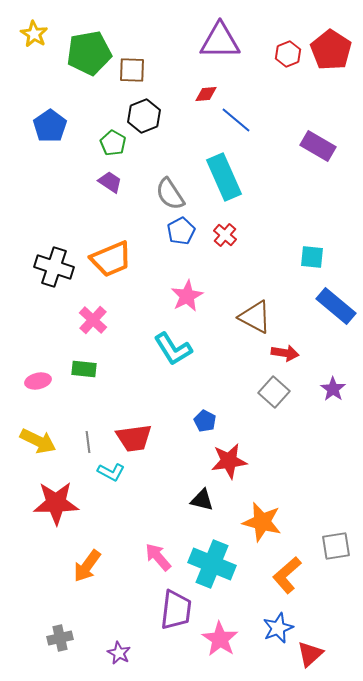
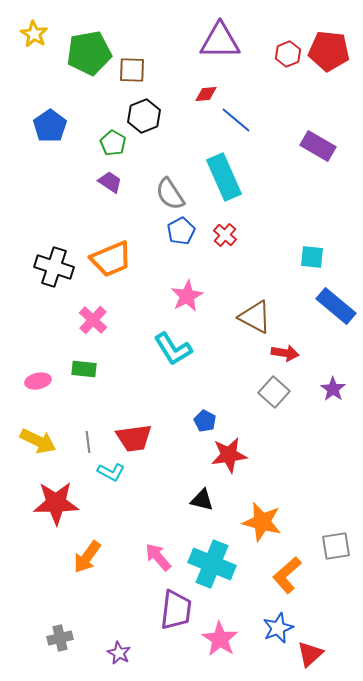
red pentagon at (331, 50): moved 2 px left, 1 px down; rotated 27 degrees counterclockwise
red star at (229, 461): moved 6 px up
orange arrow at (87, 566): moved 9 px up
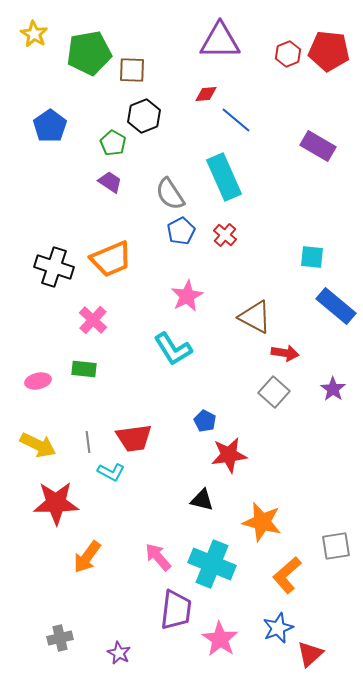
yellow arrow at (38, 441): moved 4 px down
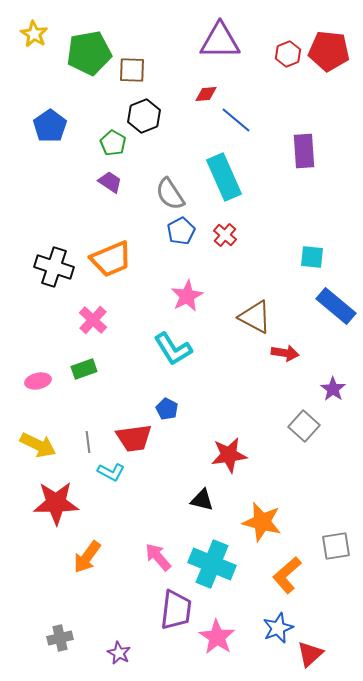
purple rectangle at (318, 146): moved 14 px left, 5 px down; rotated 56 degrees clockwise
green rectangle at (84, 369): rotated 25 degrees counterclockwise
gray square at (274, 392): moved 30 px right, 34 px down
blue pentagon at (205, 421): moved 38 px left, 12 px up
pink star at (220, 639): moved 3 px left, 2 px up
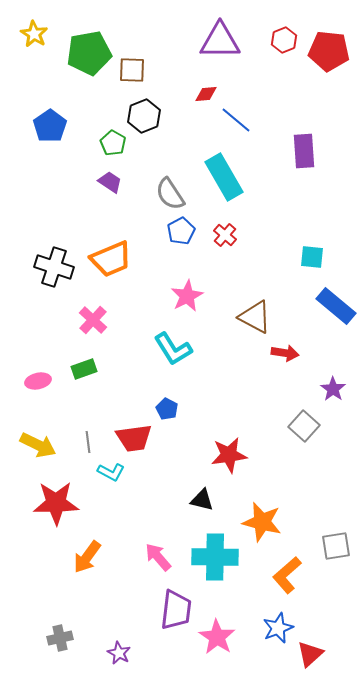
red hexagon at (288, 54): moved 4 px left, 14 px up
cyan rectangle at (224, 177): rotated 6 degrees counterclockwise
cyan cross at (212, 564): moved 3 px right, 7 px up; rotated 21 degrees counterclockwise
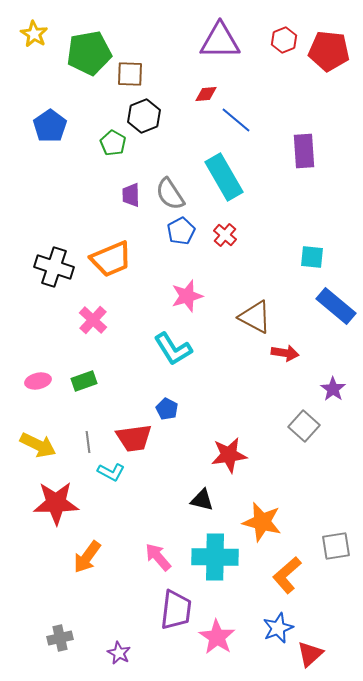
brown square at (132, 70): moved 2 px left, 4 px down
purple trapezoid at (110, 182): moved 21 px right, 13 px down; rotated 125 degrees counterclockwise
pink star at (187, 296): rotated 12 degrees clockwise
green rectangle at (84, 369): moved 12 px down
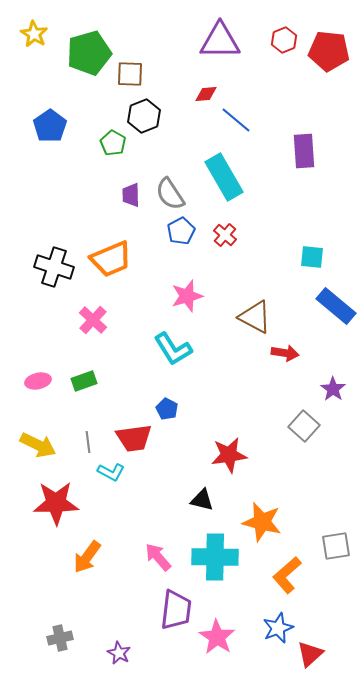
green pentagon at (89, 53): rotated 6 degrees counterclockwise
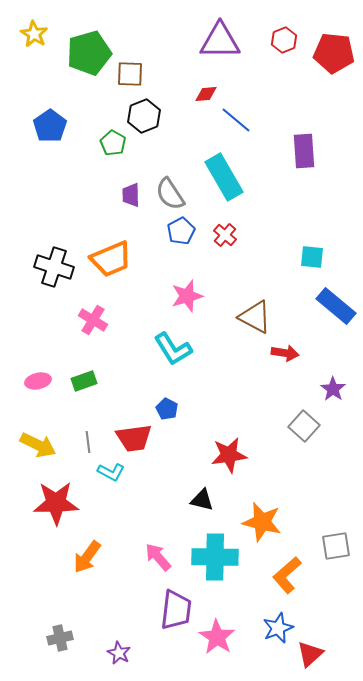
red pentagon at (329, 51): moved 5 px right, 2 px down
pink cross at (93, 320): rotated 12 degrees counterclockwise
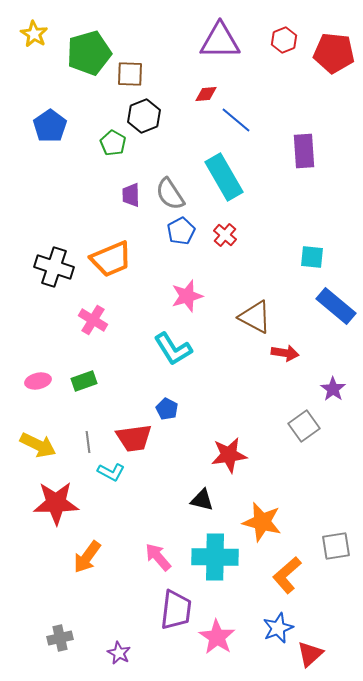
gray square at (304, 426): rotated 12 degrees clockwise
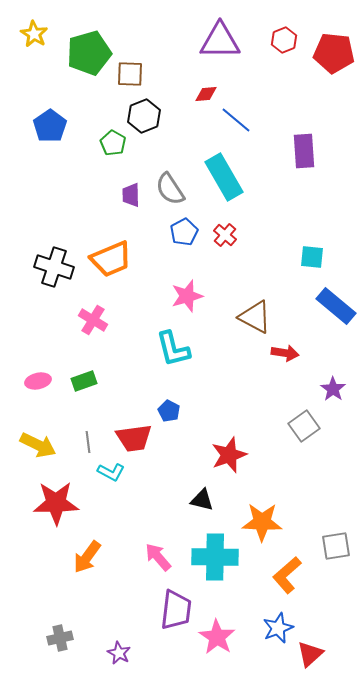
gray semicircle at (170, 194): moved 5 px up
blue pentagon at (181, 231): moved 3 px right, 1 px down
cyan L-shape at (173, 349): rotated 18 degrees clockwise
blue pentagon at (167, 409): moved 2 px right, 2 px down
red star at (229, 455): rotated 12 degrees counterclockwise
orange star at (262, 522): rotated 12 degrees counterclockwise
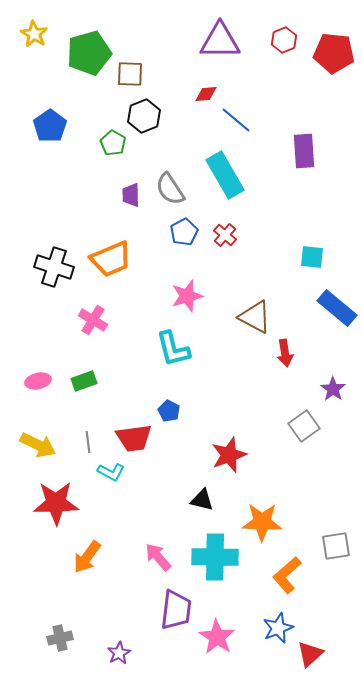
cyan rectangle at (224, 177): moved 1 px right, 2 px up
blue rectangle at (336, 306): moved 1 px right, 2 px down
red arrow at (285, 353): rotated 72 degrees clockwise
purple star at (119, 653): rotated 15 degrees clockwise
